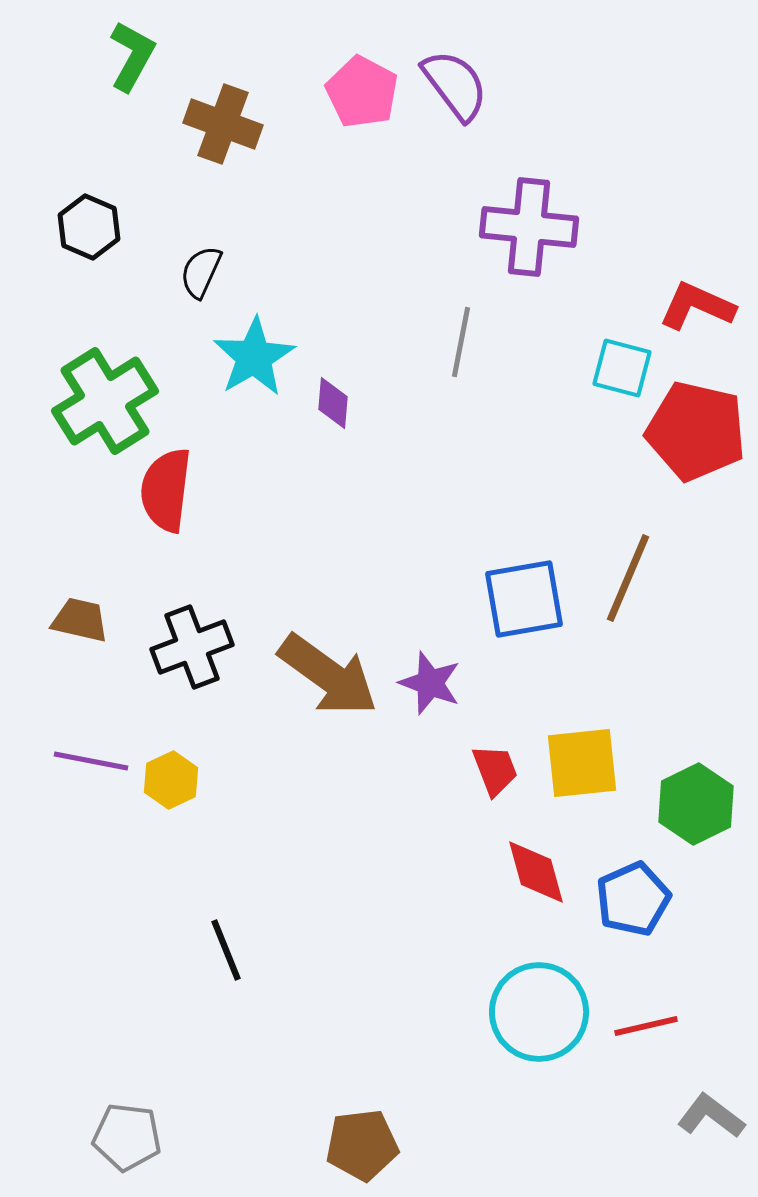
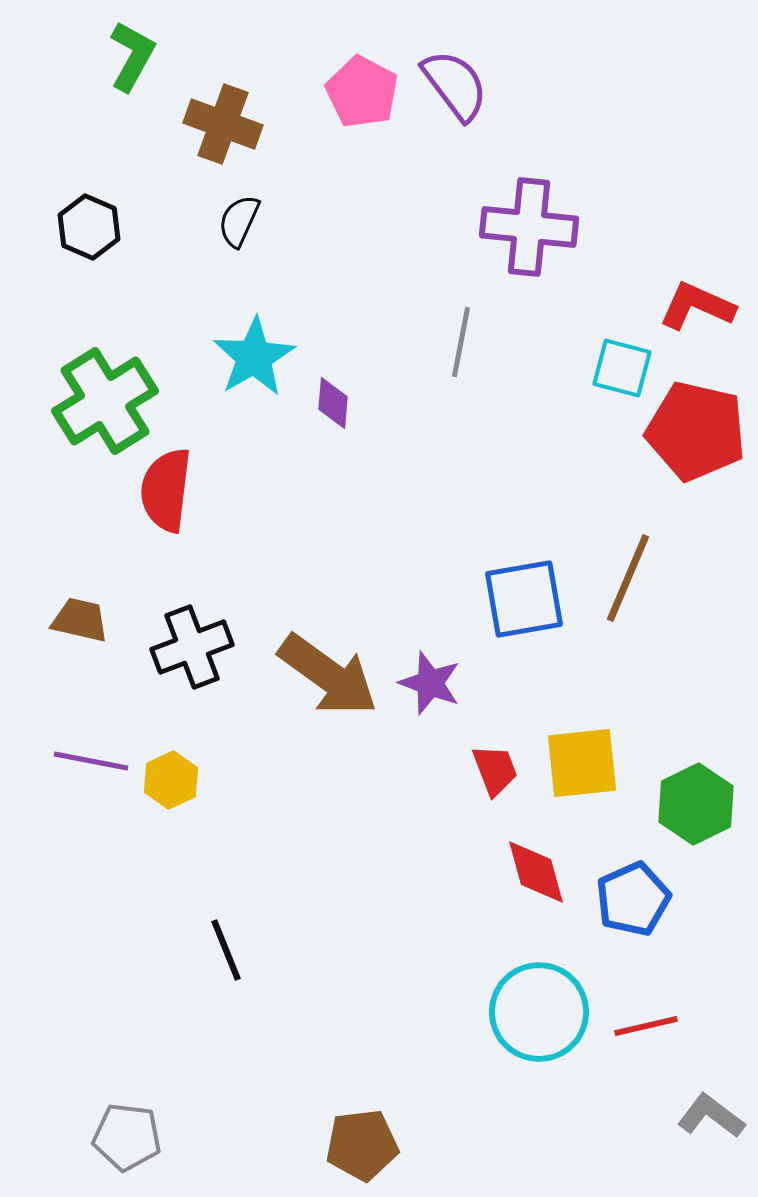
black semicircle: moved 38 px right, 51 px up
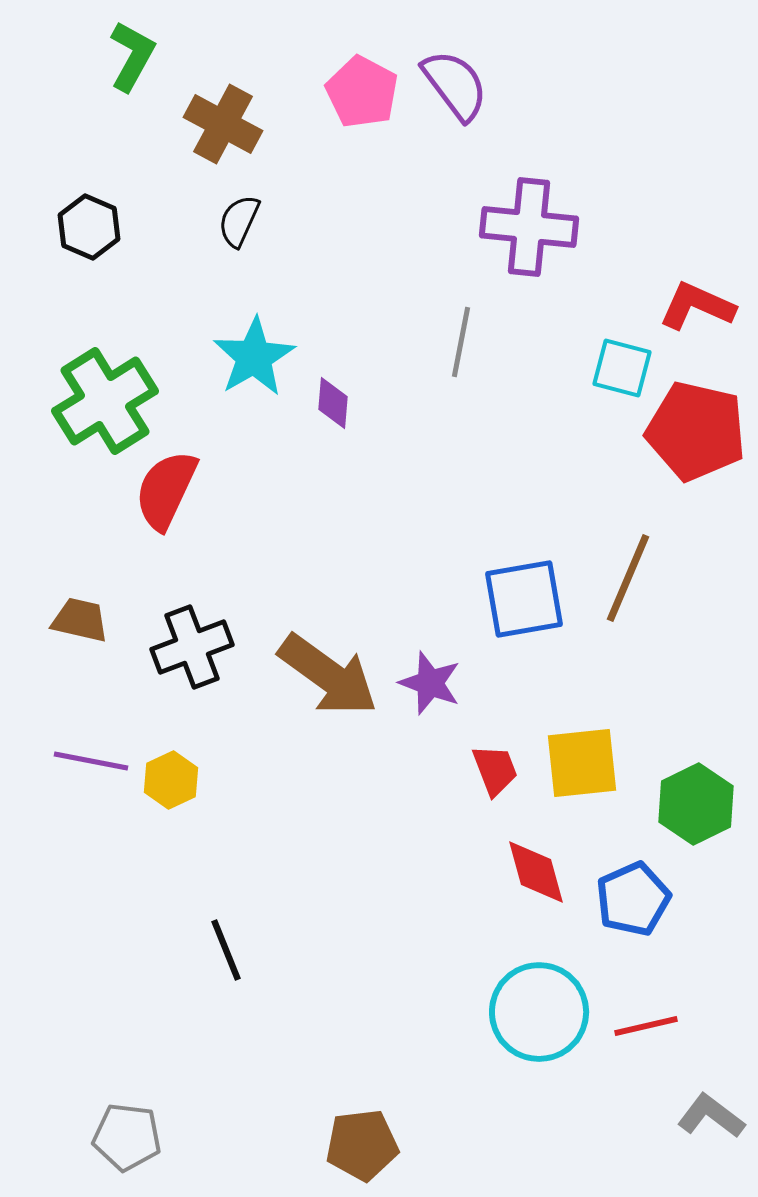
brown cross: rotated 8 degrees clockwise
red semicircle: rotated 18 degrees clockwise
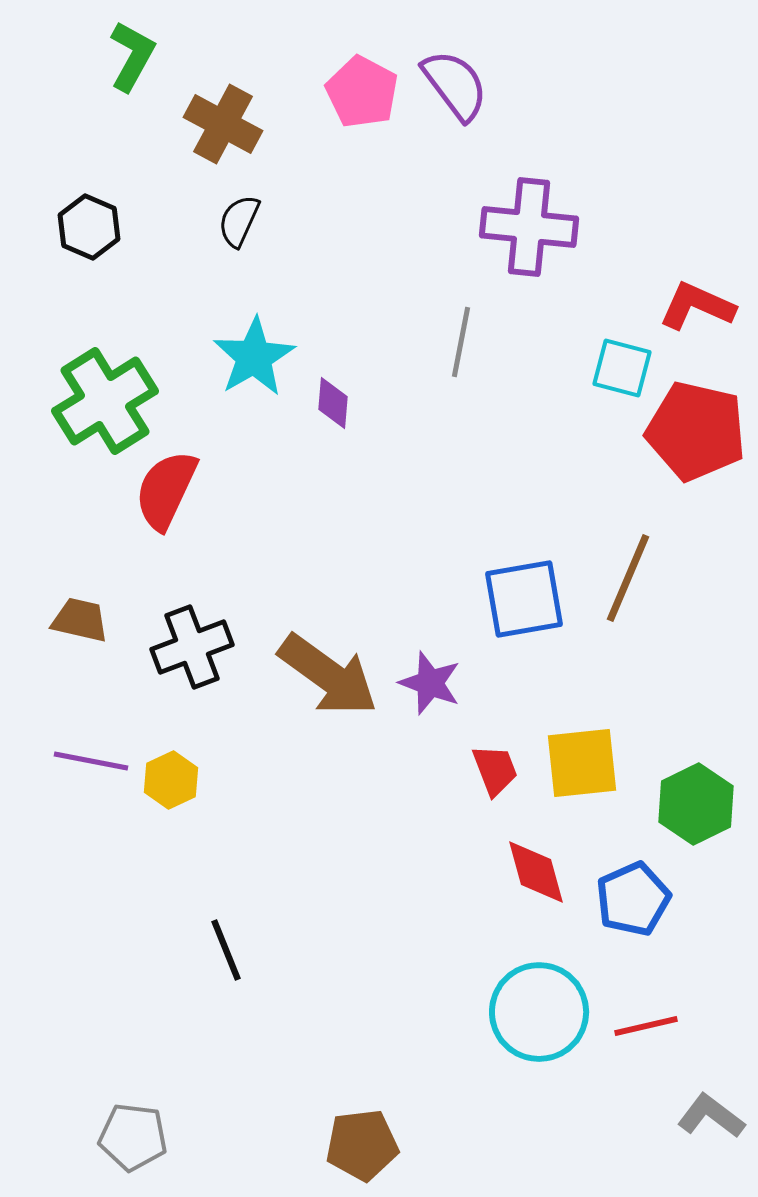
gray pentagon: moved 6 px right
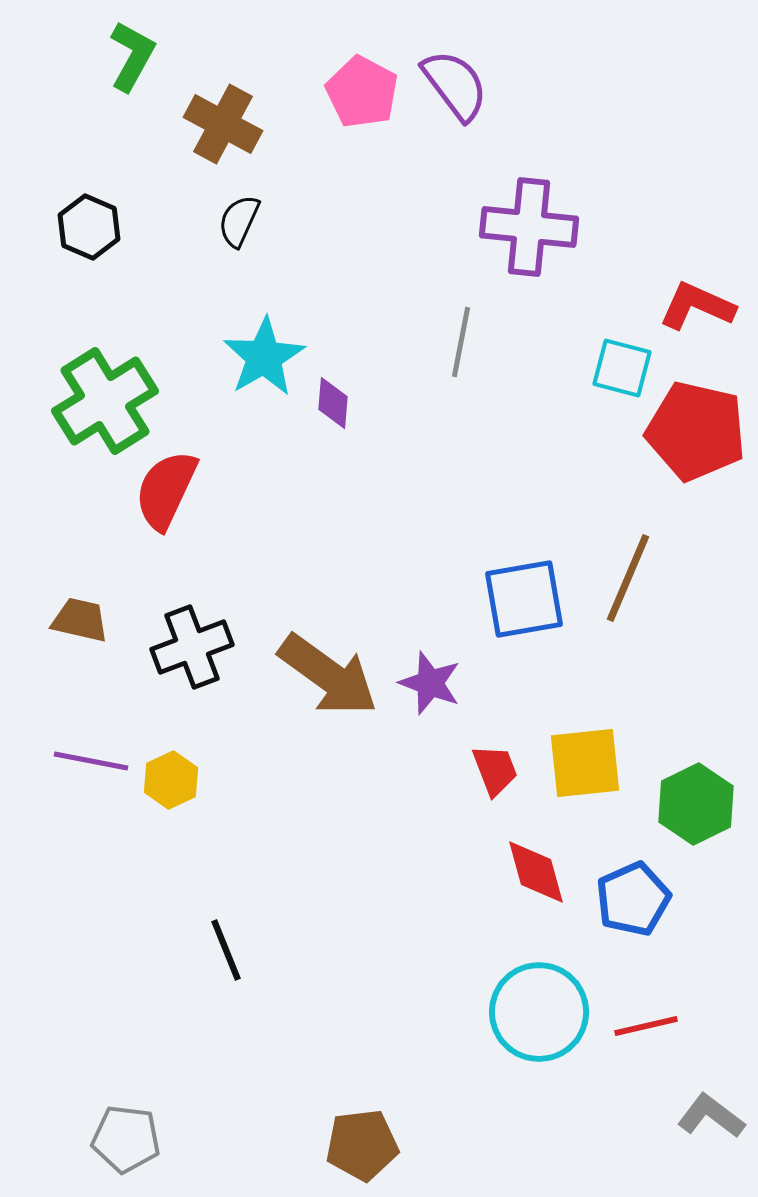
cyan star: moved 10 px right
yellow square: moved 3 px right
gray pentagon: moved 7 px left, 2 px down
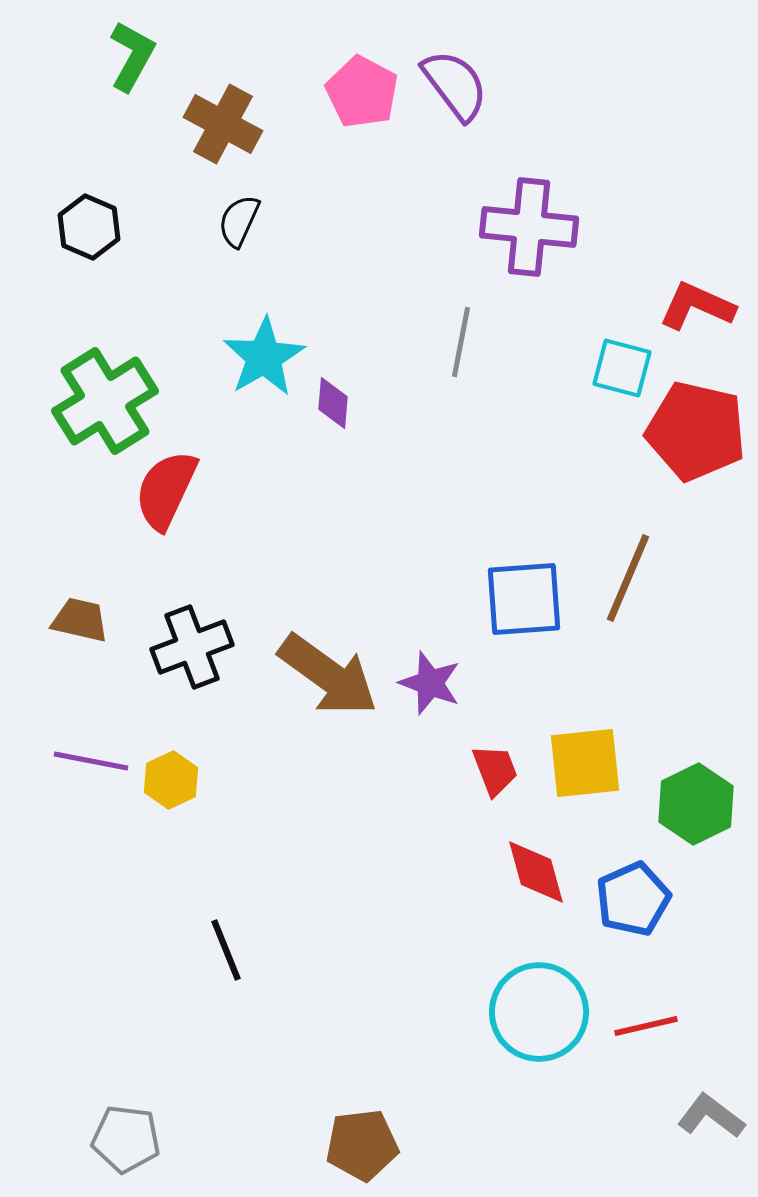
blue square: rotated 6 degrees clockwise
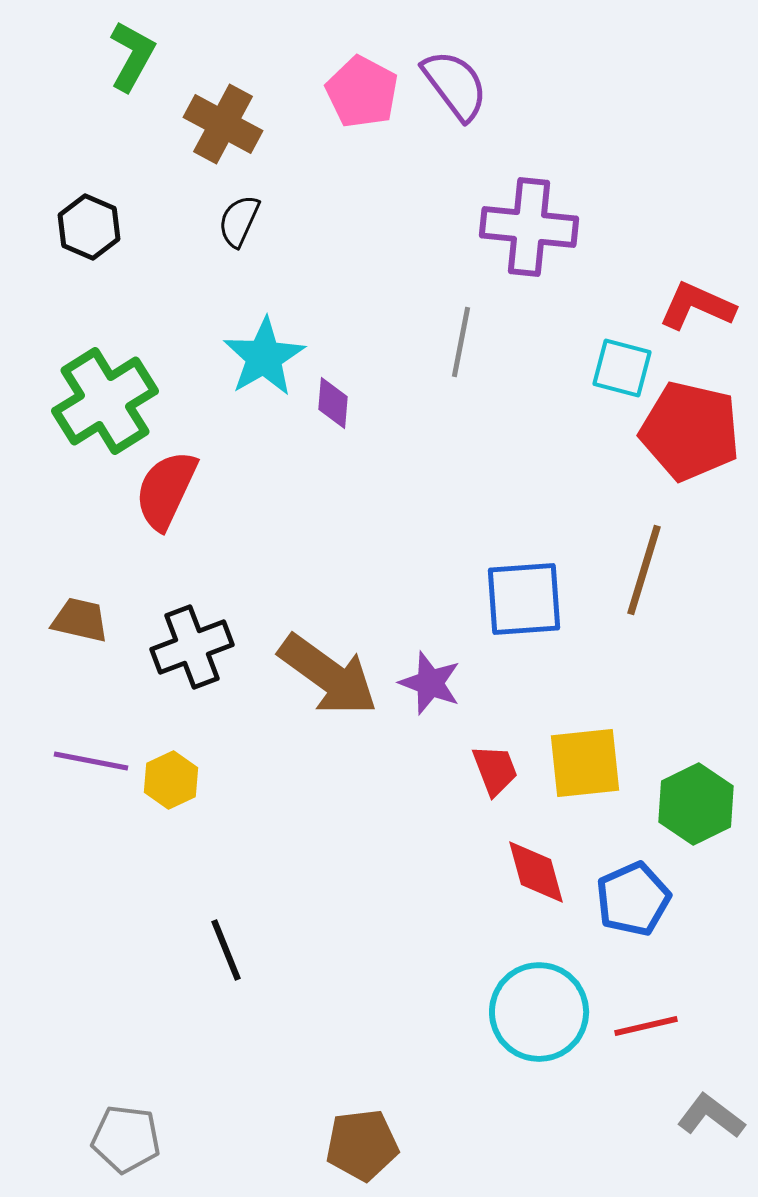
red pentagon: moved 6 px left
brown line: moved 16 px right, 8 px up; rotated 6 degrees counterclockwise
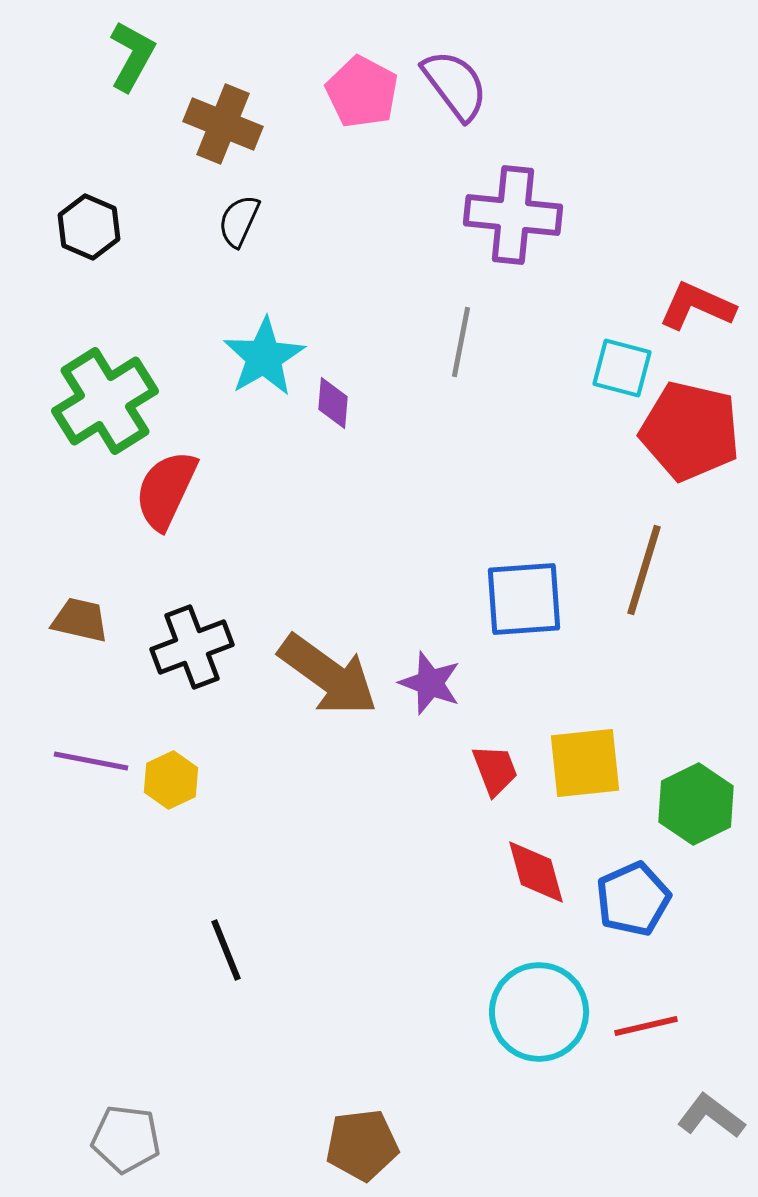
brown cross: rotated 6 degrees counterclockwise
purple cross: moved 16 px left, 12 px up
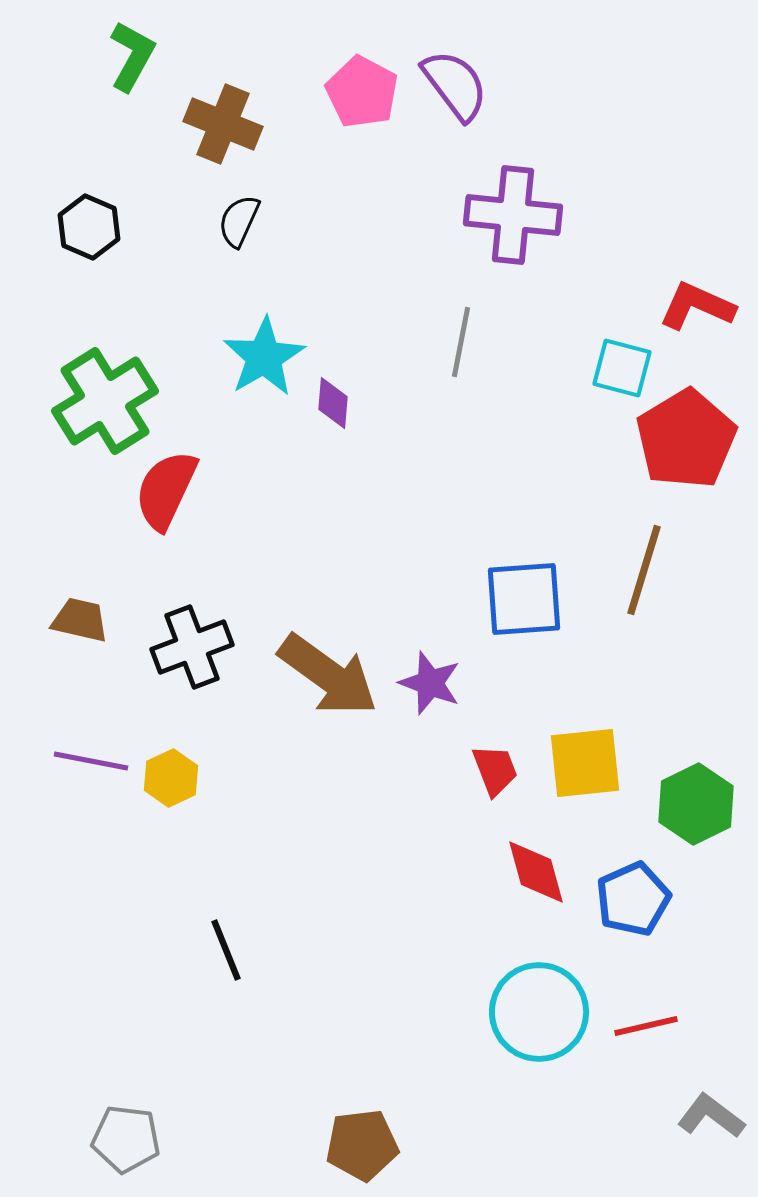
red pentagon: moved 4 px left, 8 px down; rotated 28 degrees clockwise
yellow hexagon: moved 2 px up
